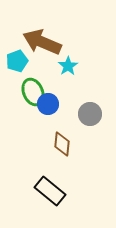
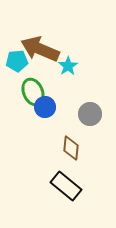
brown arrow: moved 2 px left, 7 px down
cyan pentagon: rotated 15 degrees clockwise
blue circle: moved 3 px left, 3 px down
brown diamond: moved 9 px right, 4 px down
black rectangle: moved 16 px right, 5 px up
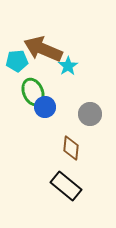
brown arrow: moved 3 px right
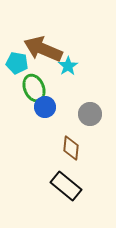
cyan pentagon: moved 2 px down; rotated 15 degrees clockwise
green ellipse: moved 1 px right, 4 px up
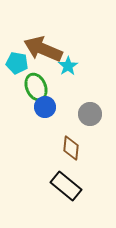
green ellipse: moved 2 px right, 1 px up
